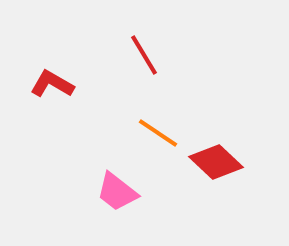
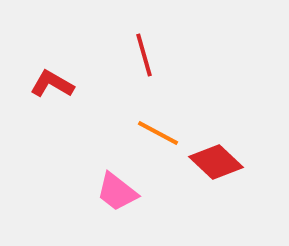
red line: rotated 15 degrees clockwise
orange line: rotated 6 degrees counterclockwise
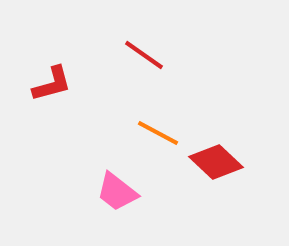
red line: rotated 39 degrees counterclockwise
red L-shape: rotated 135 degrees clockwise
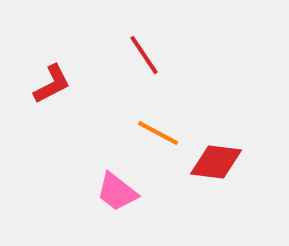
red line: rotated 21 degrees clockwise
red L-shape: rotated 12 degrees counterclockwise
red diamond: rotated 36 degrees counterclockwise
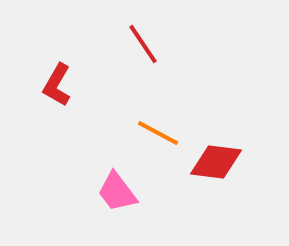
red line: moved 1 px left, 11 px up
red L-shape: moved 5 px right, 1 px down; rotated 147 degrees clockwise
pink trapezoid: rotated 15 degrees clockwise
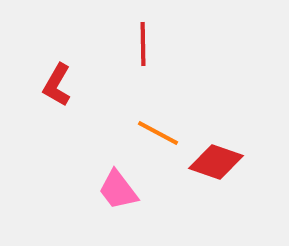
red line: rotated 33 degrees clockwise
red diamond: rotated 12 degrees clockwise
pink trapezoid: moved 1 px right, 2 px up
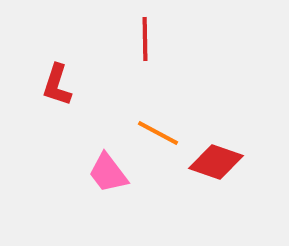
red line: moved 2 px right, 5 px up
red L-shape: rotated 12 degrees counterclockwise
pink trapezoid: moved 10 px left, 17 px up
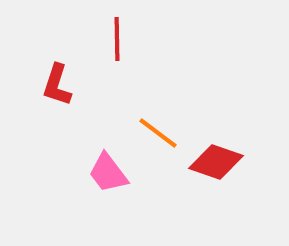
red line: moved 28 px left
orange line: rotated 9 degrees clockwise
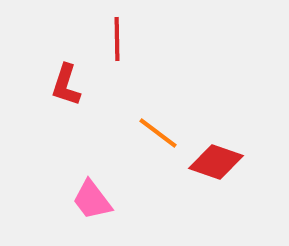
red L-shape: moved 9 px right
pink trapezoid: moved 16 px left, 27 px down
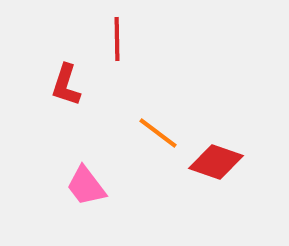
pink trapezoid: moved 6 px left, 14 px up
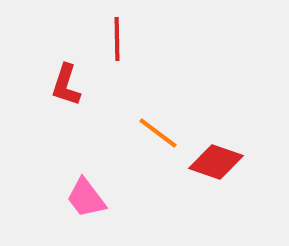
pink trapezoid: moved 12 px down
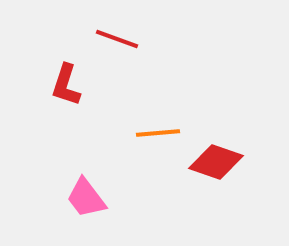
red line: rotated 69 degrees counterclockwise
orange line: rotated 42 degrees counterclockwise
